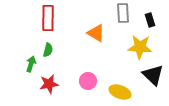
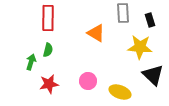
green arrow: moved 2 px up
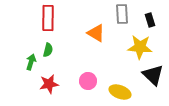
gray rectangle: moved 1 px left, 1 px down
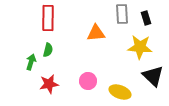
black rectangle: moved 4 px left, 2 px up
orange triangle: rotated 36 degrees counterclockwise
black triangle: moved 1 px down
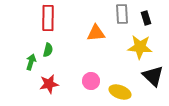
pink circle: moved 3 px right
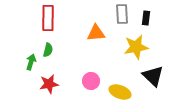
black rectangle: rotated 24 degrees clockwise
yellow star: moved 4 px left; rotated 15 degrees counterclockwise
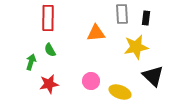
green semicircle: moved 2 px right; rotated 136 degrees clockwise
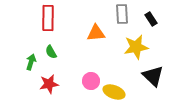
black rectangle: moved 5 px right, 1 px down; rotated 40 degrees counterclockwise
green semicircle: moved 1 px right, 2 px down
yellow ellipse: moved 6 px left
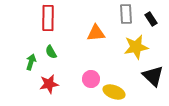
gray rectangle: moved 4 px right
pink circle: moved 2 px up
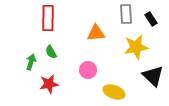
pink circle: moved 3 px left, 9 px up
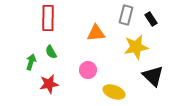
gray rectangle: moved 1 px down; rotated 18 degrees clockwise
